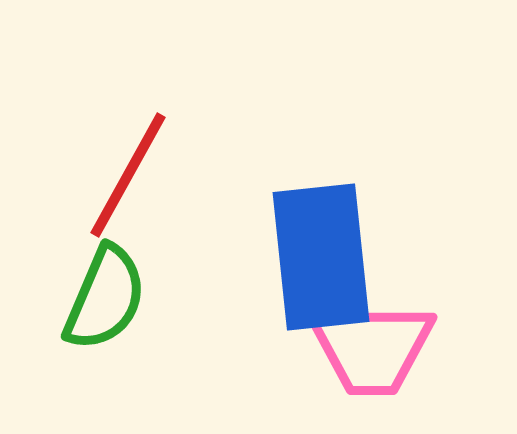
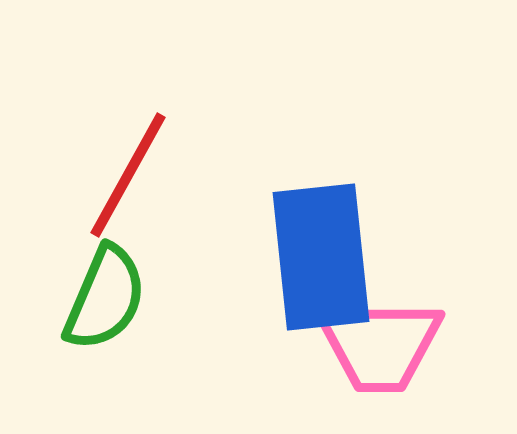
pink trapezoid: moved 8 px right, 3 px up
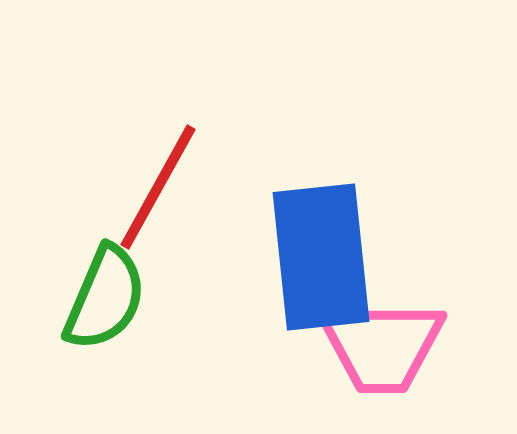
red line: moved 30 px right, 12 px down
pink trapezoid: moved 2 px right, 1 px down
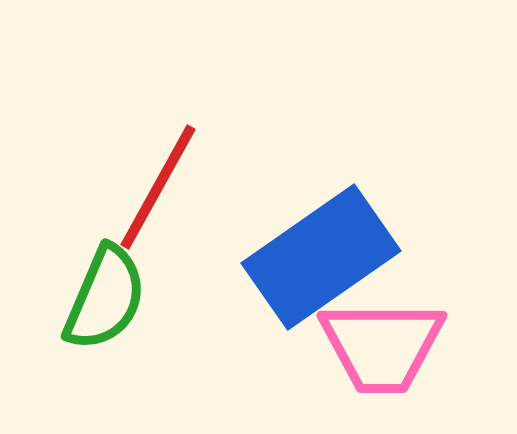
blue rectangle: rotated 61 degrees clockwise
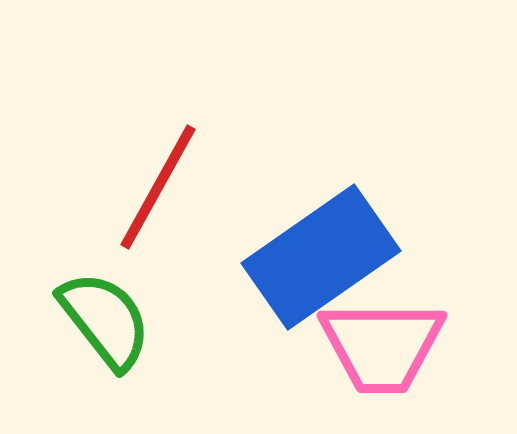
green semicircle: moved 22 px down; rotated 61 degrees counterclockwise
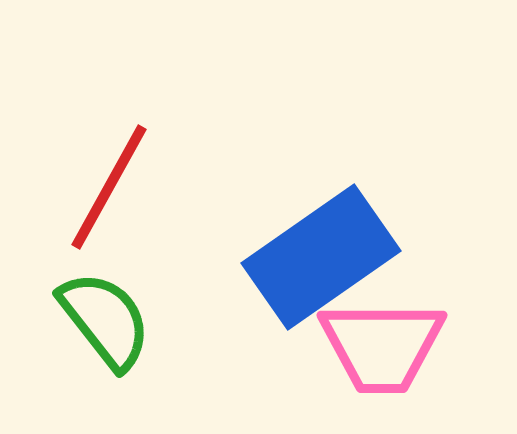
red line: moved 49 px left
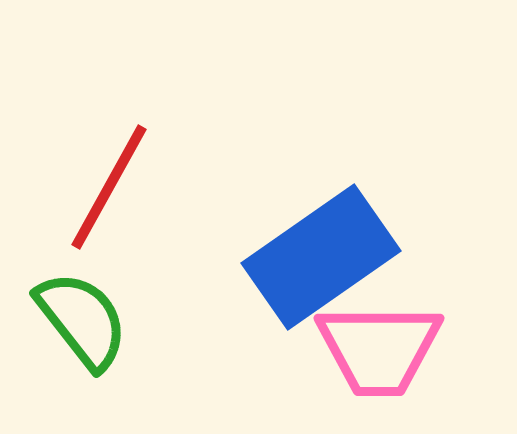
green semicircle: moved 23 px left
pink trapezoid: moved 3 px left, 3 px down
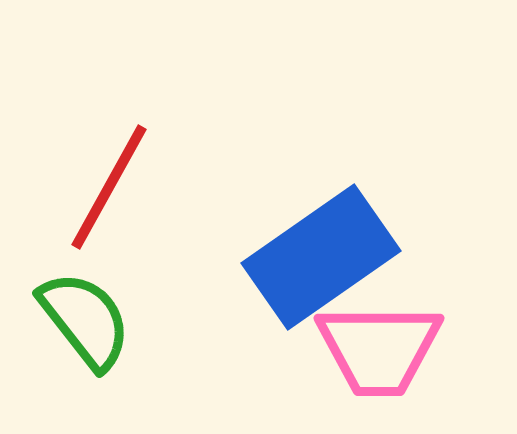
green semicircle: moved 3 px right
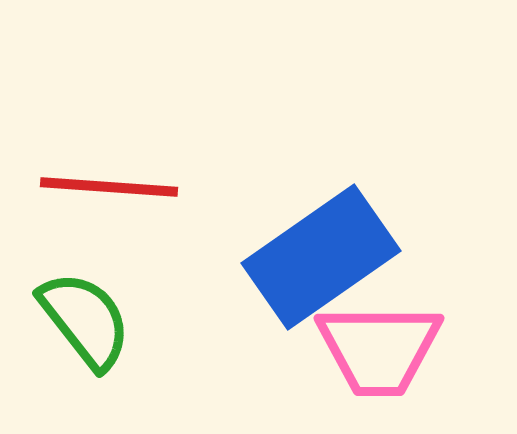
red line: rotated 65 degrees clockwise
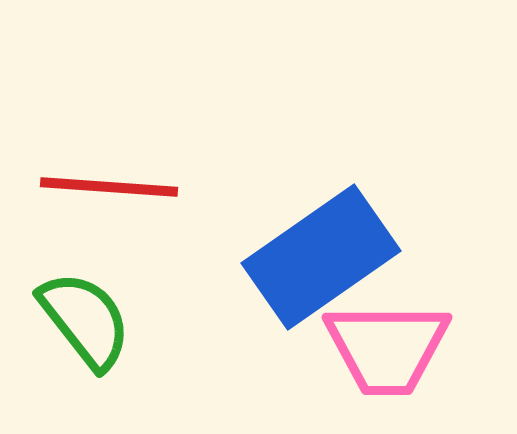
pink trapezoid: moved 8 px right, 1 px up
